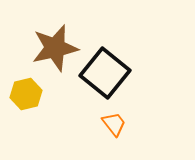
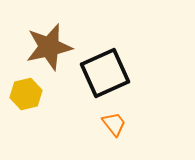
brown star: moved 6 px left, 1 px up
black square: rotated 27 degrees clockwise
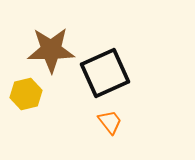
brown star: moved 2 px right, 3 px down; rotated 12 degrees clockwise
orange trapezoid: moved 4 px left, 2 px up
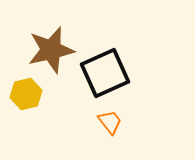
brown star: rotated 12 degrees counterclockwise
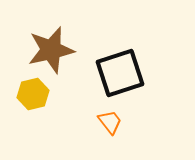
black square: moved 15 px right; rotated 6 degrees clockwise
yellow hexagon: moved 7 px right
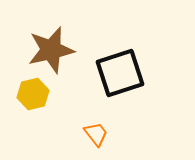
orange trapezoid: moved 14 px left, 12 px down
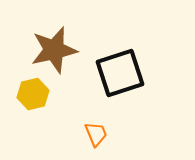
brown star: moved 3 px right
orange trapezoid: rotated 16 degrees clockwise
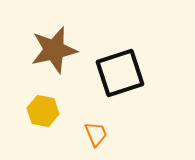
yellow hexagon: moved 10 px right, 17 px down; rotated 24 degrees clockwise
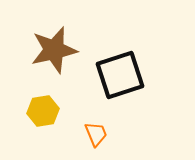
black square: moved 2 px down
yellow hexagon: rotated 20 degrees counterclockwise
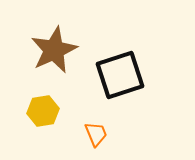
brown star: rotated 12 degrees counterclockwise
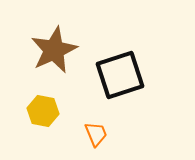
yellow hexagon: rotated 20 degrees clockwise
